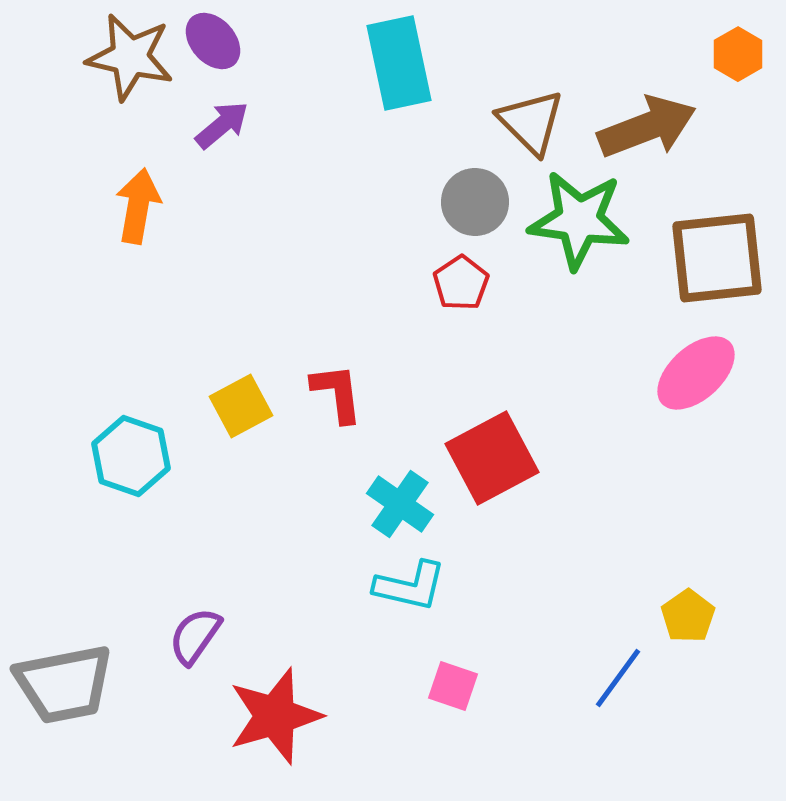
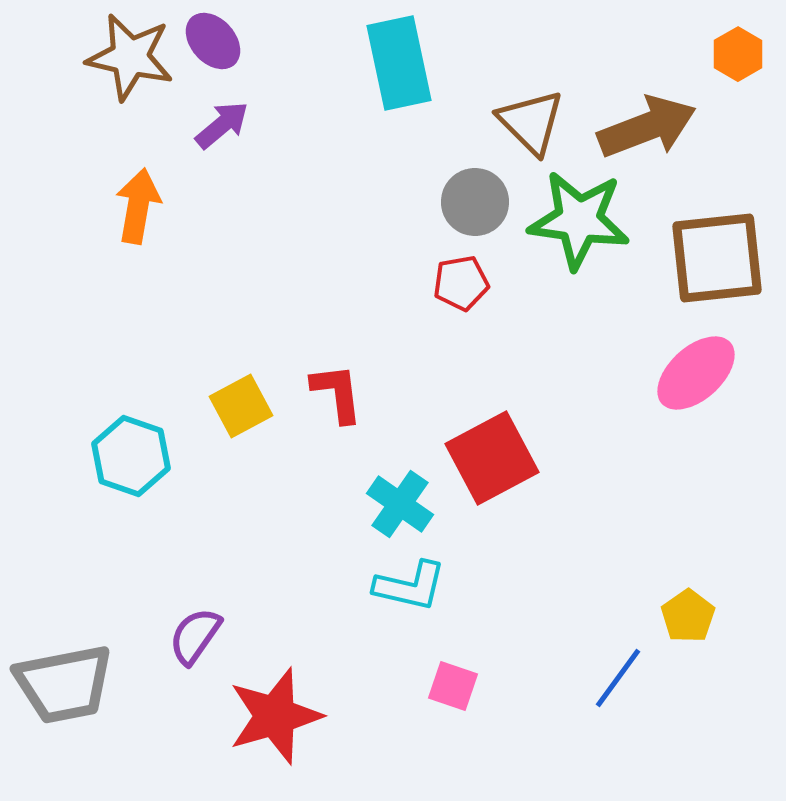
red pentagon: rotated 24 degrees clockwise
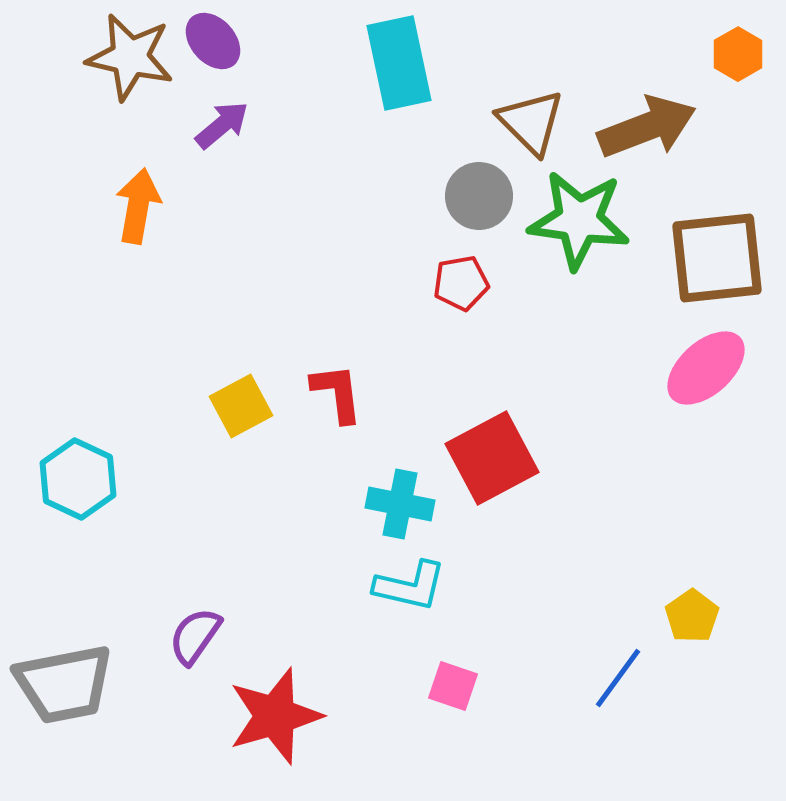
gray circle: moved 4 px right, 6 px up
pink ellipse: moved 10 px right, 5 px up
cyan hexagon: moved 53 px left, 23 px down; rotated 6 degrees clockwise
cyan cross: rotated 24 degrees counterclockwise
yellow pentagon: moved 4 px right
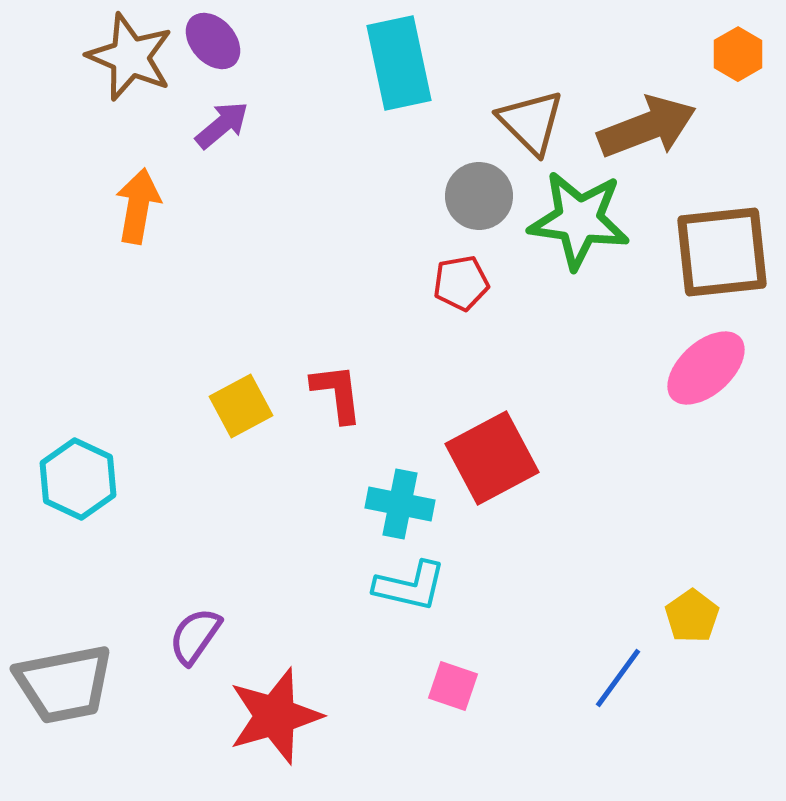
brown star: rotated 10 degrees clockwise
brown square: moved 5 px right, 6 px up
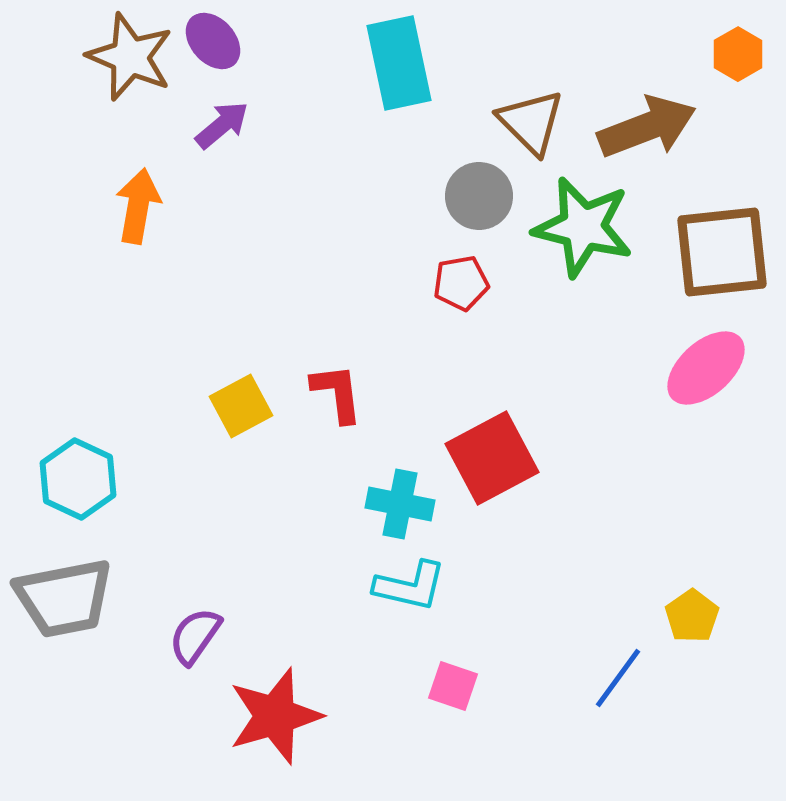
green star: moved 4 px right, 7 px down; rotated 6 degrees clockwise
gray trapezoid: moved 86 px up
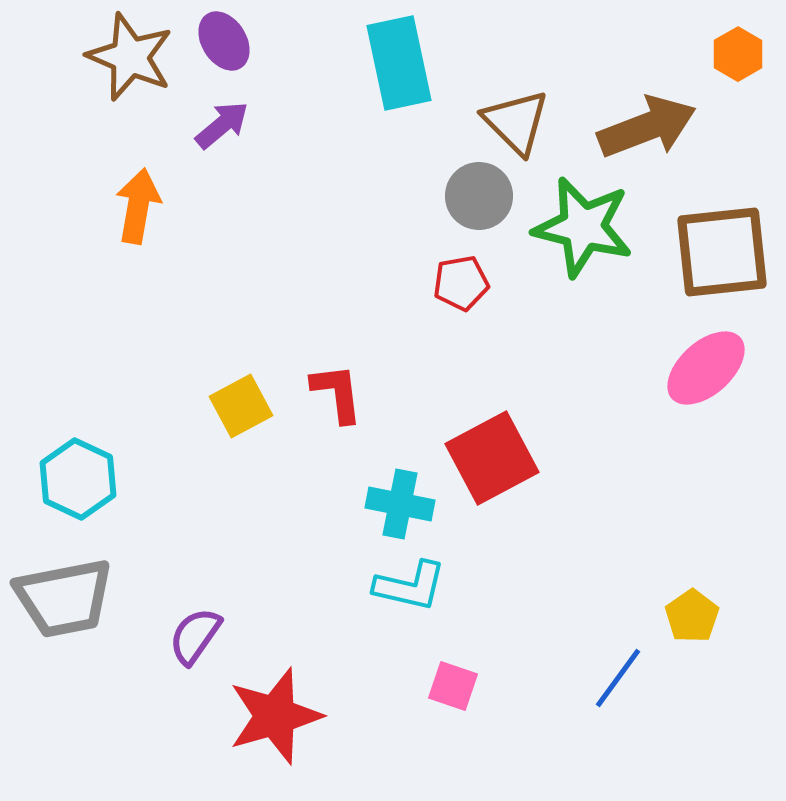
purple ellipse: moved 11 px right; rotated 10 degrees clockwise
brown triangle: moved 15 px left
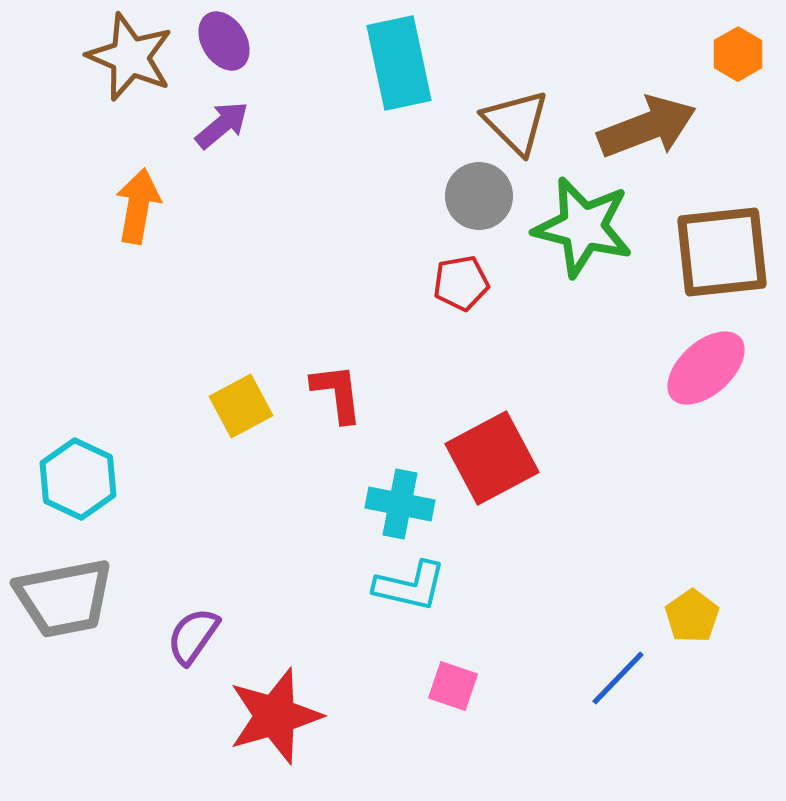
purple semicircle: moved 2 px left
blue line: rotated 8 degrees clockwise
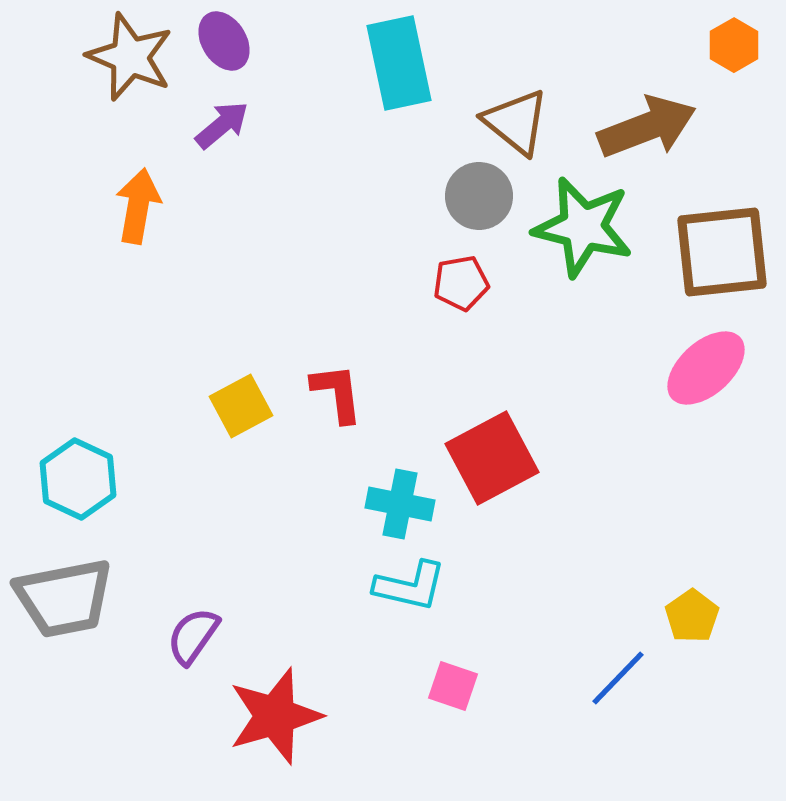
orange hexagon: moved 4 px left, 9 px up
brown triangle: rotated 6 degrees counterclockwise
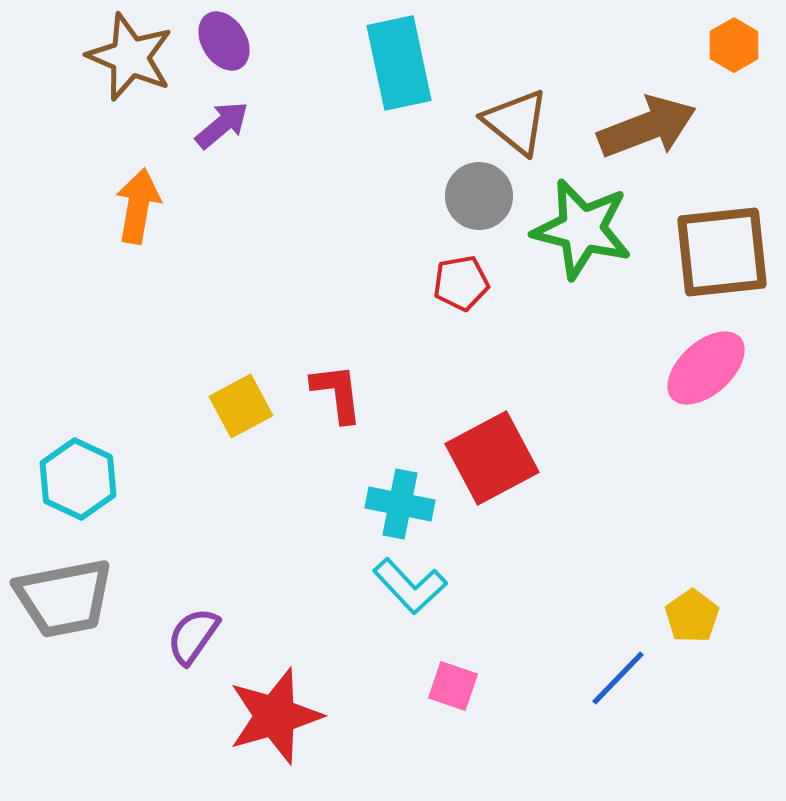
green star: moved 1 px left, 2 px down
cyan L-shape: rotated 34 degrees clockwise
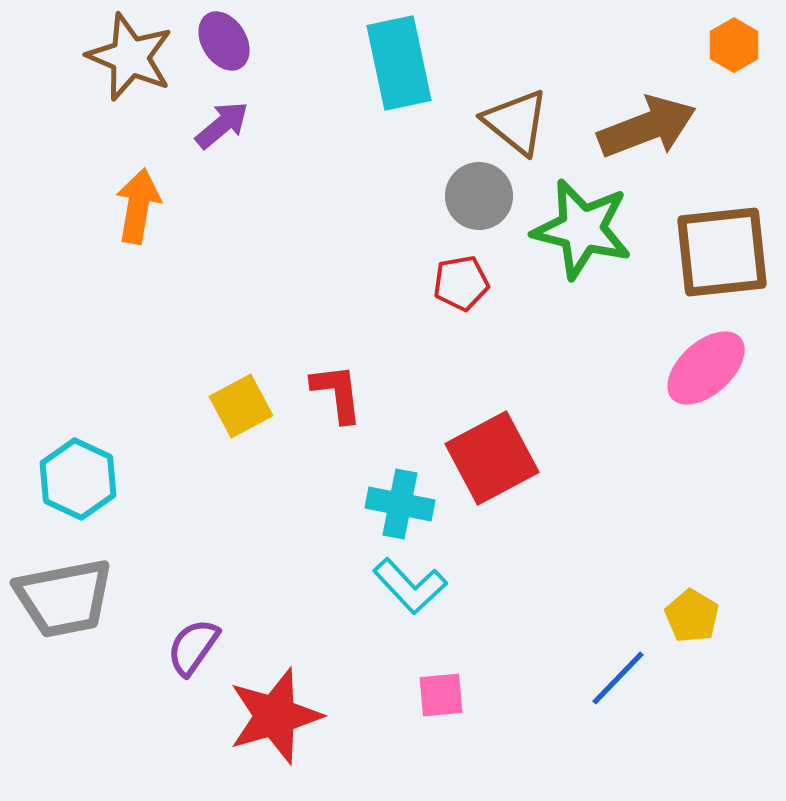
yellow pentagon: rotated 6 degrees counterclockwise
purple semicircle: moved 11 px down
pink square: moved 12 px left, 9 px down; rotated 24 degrees counterclockwise
